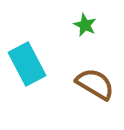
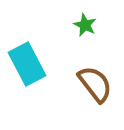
brown semicircle: rotated 21 degrees clockwise
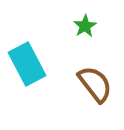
green star: moved 1 px down; rotated 15 degrees clockwise
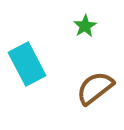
brown semicircle: moved 4 px down; rotated 90 degrees counterclockwise
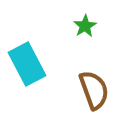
brown semicircle: moved 1 px left, 2 px down; rotated 108 degrees clockwise
